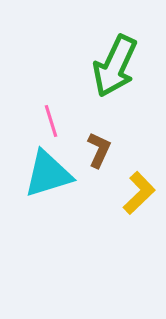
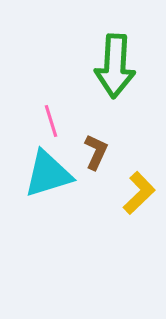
green arrow: rotated 22 degrees counterclockwise
brown L-shape: moved 3 px left, 2 px down
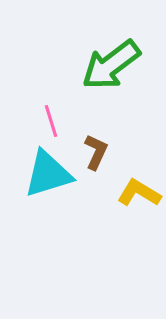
green arrow: moved 4 px left, 1 px up; rotated 50 degrees clockwise
yellow L-shape: rotated 105 degrees counterclockwise
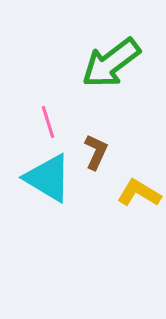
green arrow: moved 2 px up
pink line: moved 3 px left, 1 px down
cyan triangle: moved 4 px down; rotated 48 degrees clockwise
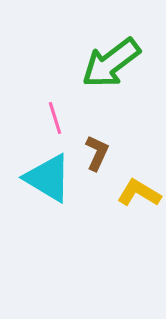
pink line: moved 7 px right, 4 px up
brown L-shape: moved 1 px right, 1 px down
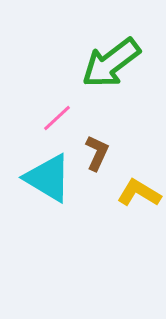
pink line: moved 2 px right; rotated 64 degrees clockwise
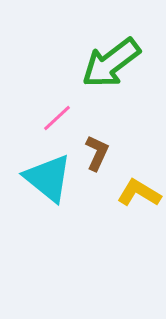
cyan triangle: rotated 8 degrees clockwise
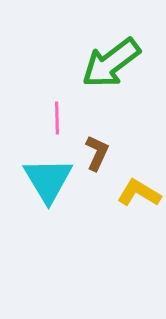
pink line: rotated 48 degrees counterclockwise
cyan triangle: moved 2 px down; rotated 20 degrees clockwise
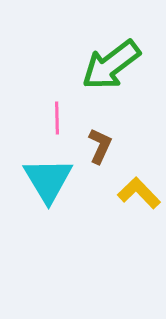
green arrow: moved 2 px down
brown L-shape: moved 3 px right, 7 px up
yellow L-shape: rotated 15 degrees clockwise
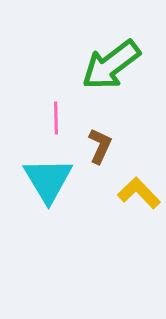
pink line: moved 1 px left
